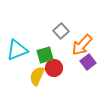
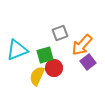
gray square: moved 1 px left, 2 px down; rotated 21 degrees clockwise
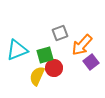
purple square: moved 3 px right
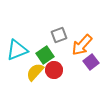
gray square: moved 1 px left, 2 px down
green square: rotated 18 degrees counterclockwise
red circle: moved 2 px down
yellow semicircle: moved 2 px left, 4 px up; rotated 18 degrees clockwise
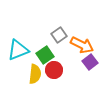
gray square: rotated 14 degrees counterclockwise
orange arrow: rotated 105 degrees counterclockwise
cyan triangle: moved 1 px right
purple square: moved 1 px left
yellow semicircle: moved 2 px down; rotated 144 degrees clockwise
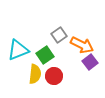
red circle: moved 6 px down
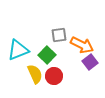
gray square: rotated 28 degrees clockwise
green square: moved 2 px right; rotated 12 degrees counterclockwise
yellow semicircle: rotated 30 degrees counterclockwise
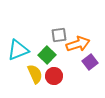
orange arrow: moved 4 px left, 1 px up; rotated 45 degrees counterclockwise
